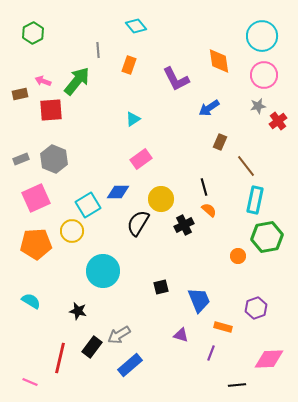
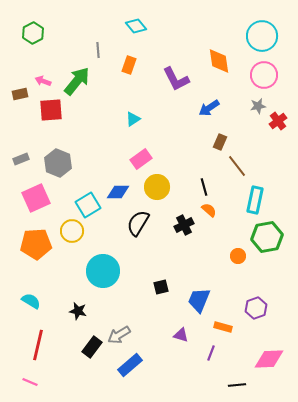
gray hexagon at (54, 159): moved 4 px right, 4 px down
brown line at (246, 166): moved 9 px left
yellow circle at (161, 199): moved 4 px left, 12 px up
blue trapezoid at (199, 300): rotated 136 degrees counterclockwise
red line at (60, 358): moved 22 px left, 13 px up
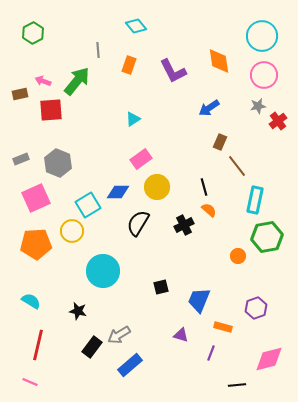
purple L-shape at (176, 79): moved 3 px left, 8 px up
pink diamond at (269, 359): rotated 12 degrees counterclockwise
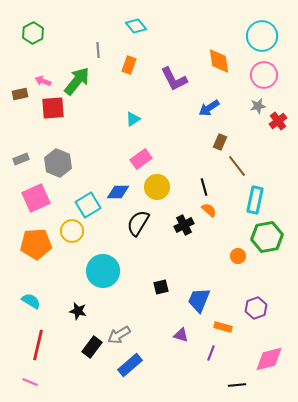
purple L-shape at (173, 71): moved 1 px right, 8 px down
red square at (51, 110): moved 2 px right, 2 px up
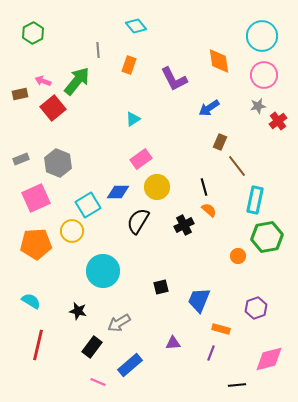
red square at (53, 108): rotated 35 degrees counterclockwise
black semicircle at (138, 223): moved 2 px up
orange rectangle at (223, 327): moved 2 px left, 2 px down
gray arrow at (119, 335): moved 12 px up
purple triangle at (181, 335): moved 8 px left, 8 px down; rotated 21 degrees counterclockwise
pink line at (30, 382): moved 68 px right
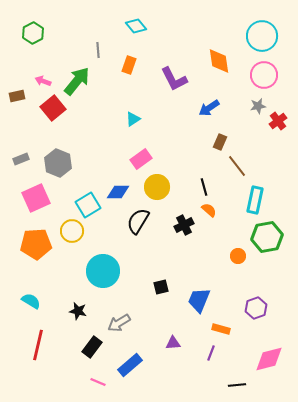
brown rectangle at (20, 94): moved 3 px left, 2 px down
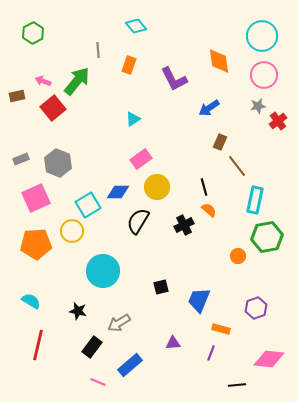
pink diamond at (269, 359): rotated 20 degrees clockwise
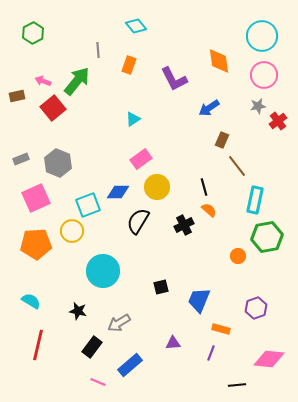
brown rectangle at (220, 142): moved 2 px right, 2 px up
cyan square at (88, 205): rotated 10 degrees clockwise
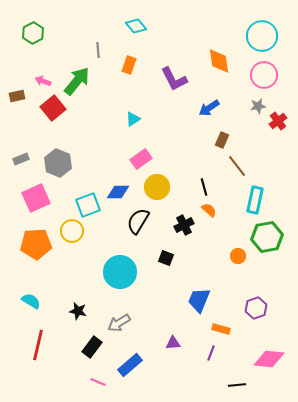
cyan circle at (103, 271): moved 17 px right, 1 px down
black square at (161, 287): moved 5 px right, 29 px up; rotated 35 degrees clockwise
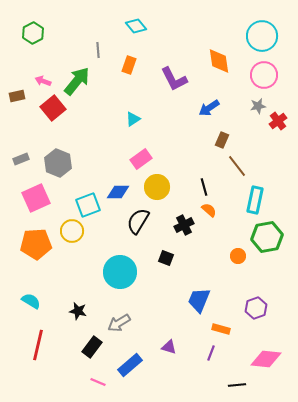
purple triangle at (173, 343): moved 4 px left, 4 px down; rotated 21 degrees clockwise
pink diamond at (269, 359): moved 3 px left
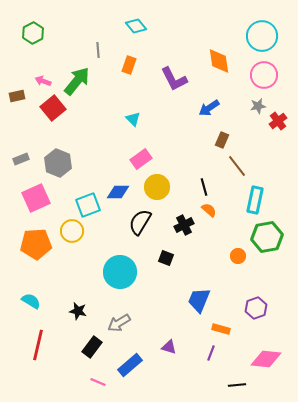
cyan triangle at (133, 119): rotated 42 degrees counterclockwise
black semicircle at (138, 221): moved 2 px right, 1 px down
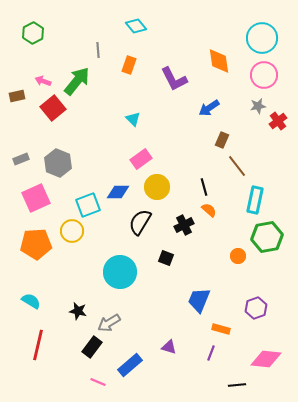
cyan circle at (262, 36): moved 2 px down
gray arrow at (119, 323): moved 10 px left
